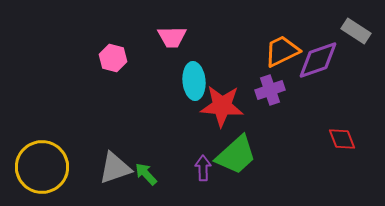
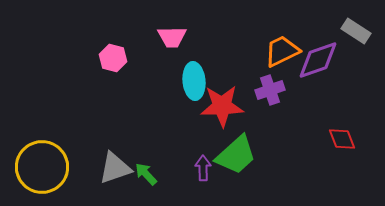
red star: rotated 6 degrees counterclockwise
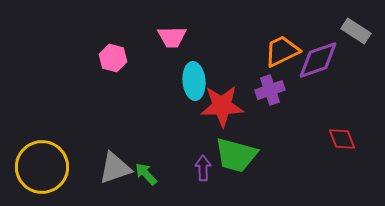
green trapezoid: rotated 57 degrees clockwise
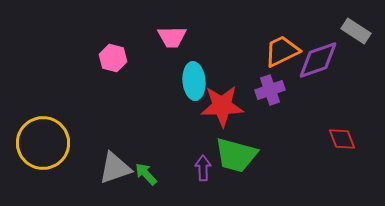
yellow circle: moved 1 px right, 24 px up
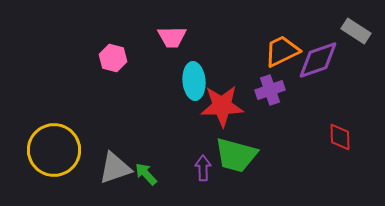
red diamond: moved 2 px left, 2 px up; rotated 20 degrees clockwise
yellow circle: moved 11 px right, 7 px down
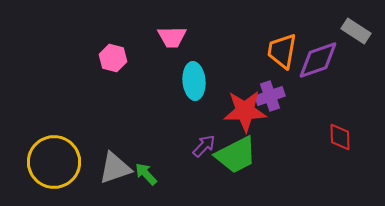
orange trapezoid: rotated 54 degrees counterclockwise
purple cross: moved 6 px down
red star: moved 23 px right, 5 px down
yellow circle: moved 12 px down
green trapezoid: rotated 42 degrees counterclockwise
purple arrow: moved 1 px right, 22 px up; rotated 45 degrees clockwise
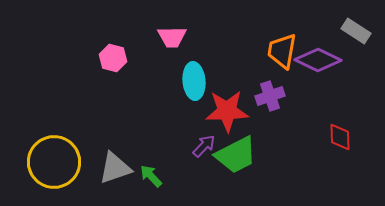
purple diamond: rotated 45 degrees clockwise
red star: moved 18 px left
green arrow: moved 5 px right, 2 px down
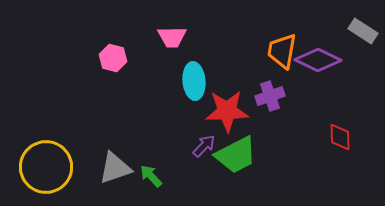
gray rectangle: moved 7 px right
yellow circle: moved 8 px left, 5 px down
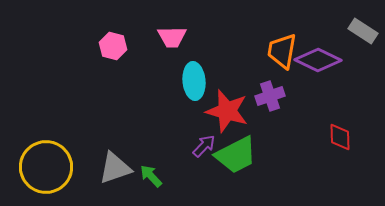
pink hexagon: moved 12 px up
red star: rotated 18 degrees clockwise
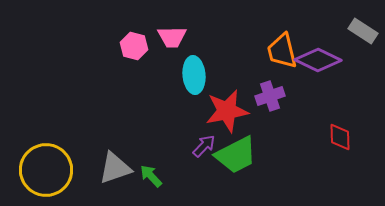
pink hexagon: moved 21 px right
orange trapezoid: rotated 24 degrees counterclockwise
cyan ellipse: moved 6 px up
red star: rotated 27 degrees counterclockwise
yellow circle: moved 3 px down
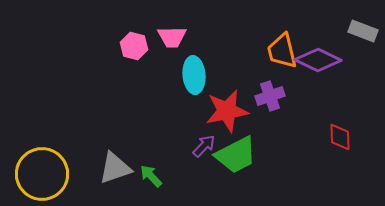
gray rectangle: rotated 12 degrees counterclockwise
yellow circle: moved 4 px left, 4 px down
